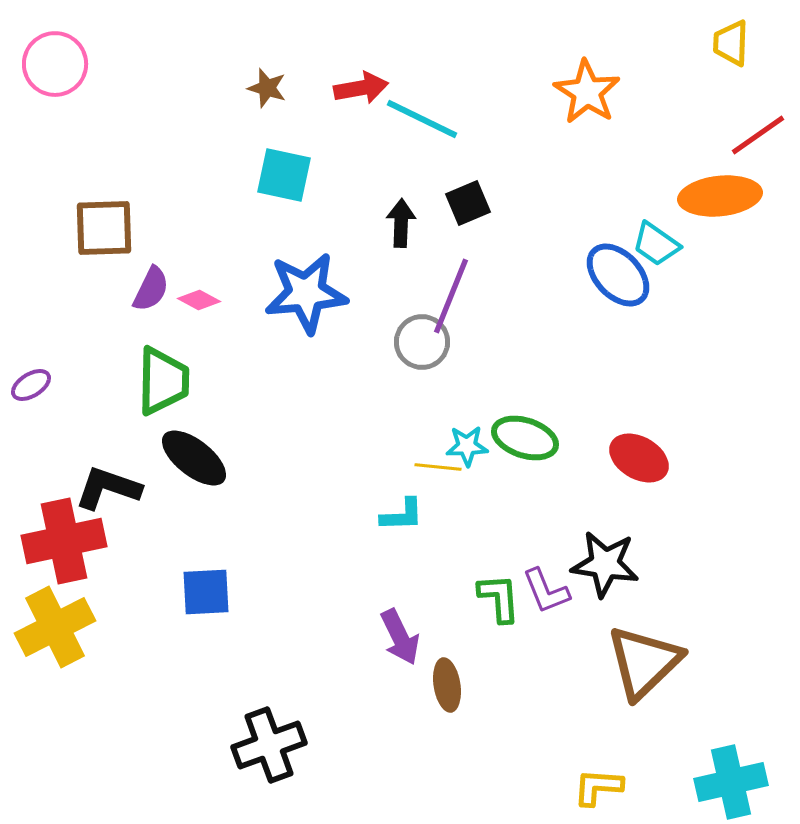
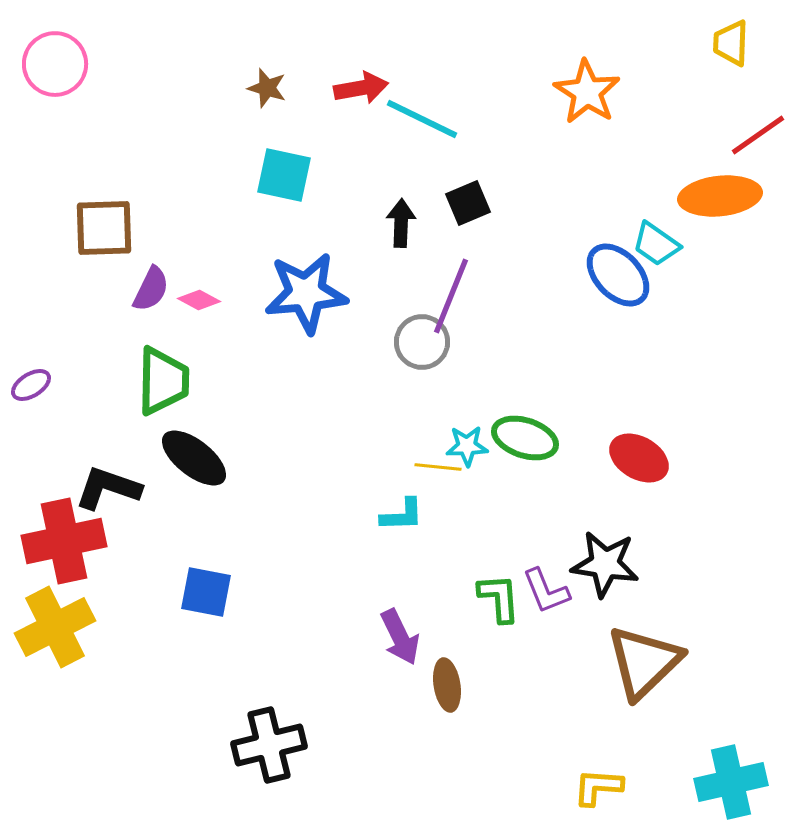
blue square: rotated 14 degrees clockwise
black cross: rotated 6 degrees clockwise
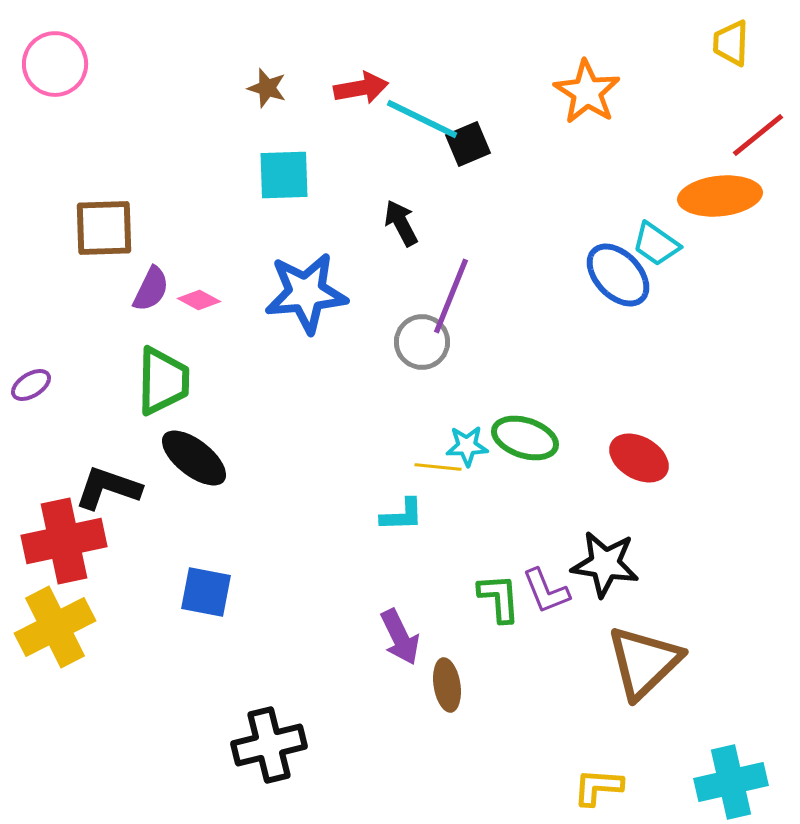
red line: rotated 4 degrees counterclockwise
cyan square: rotated 14 degrees counterclockwise
black square: moved 59 px up
black arrow: rotated 30 degrees counterclockwise
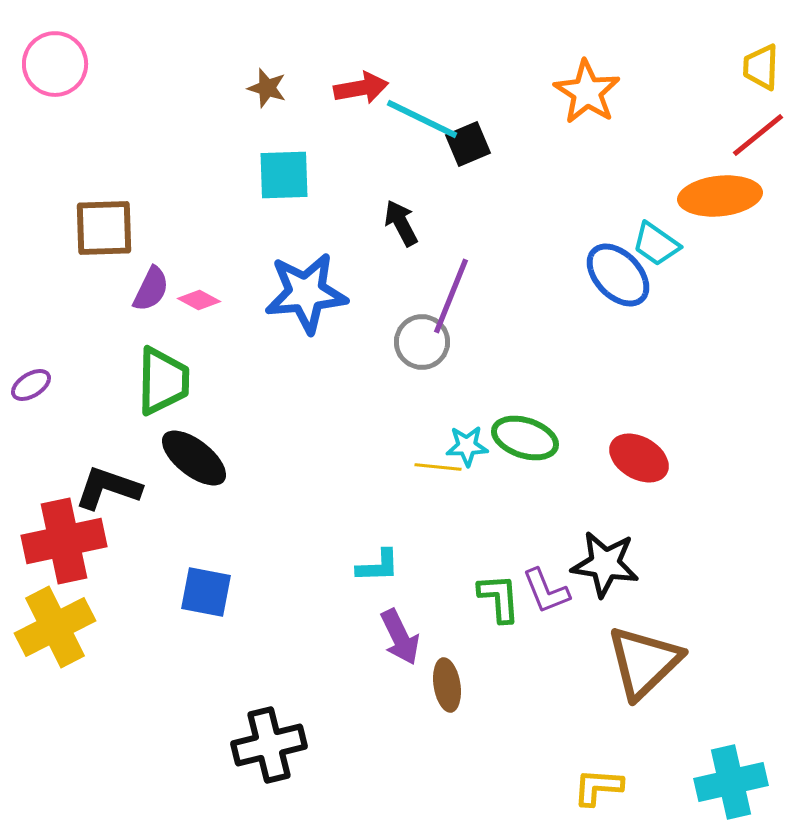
yellow trapezoid: moved 30 px right, 24 px down
cyan L-shape: moved 24 px left, 51 px down
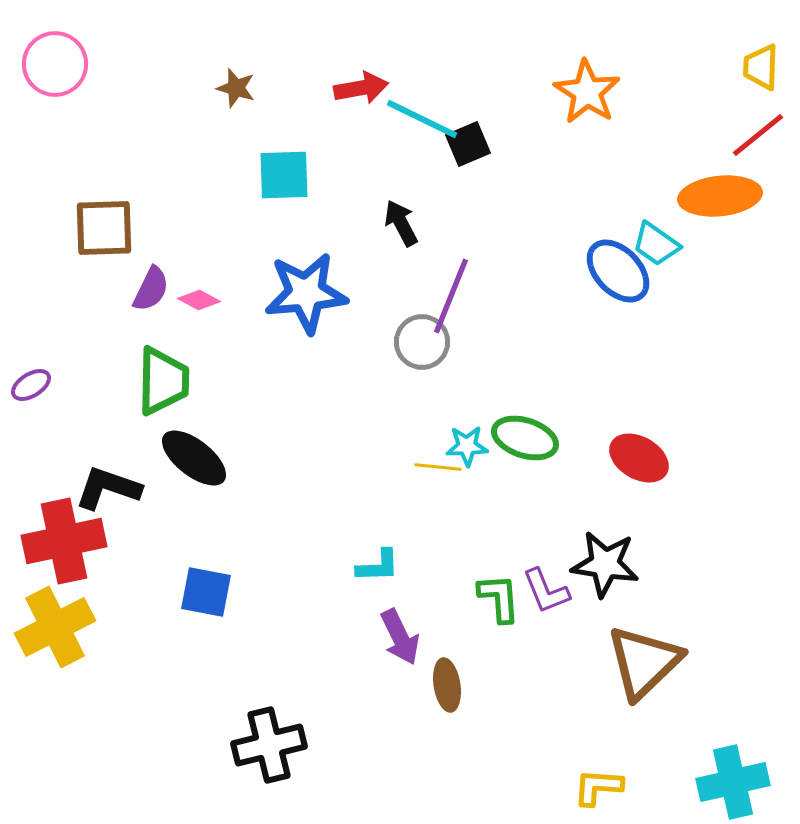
brown star: moved 31 px left
blue ellipse: moved 4 px up
cyan cross: moved 2 px right
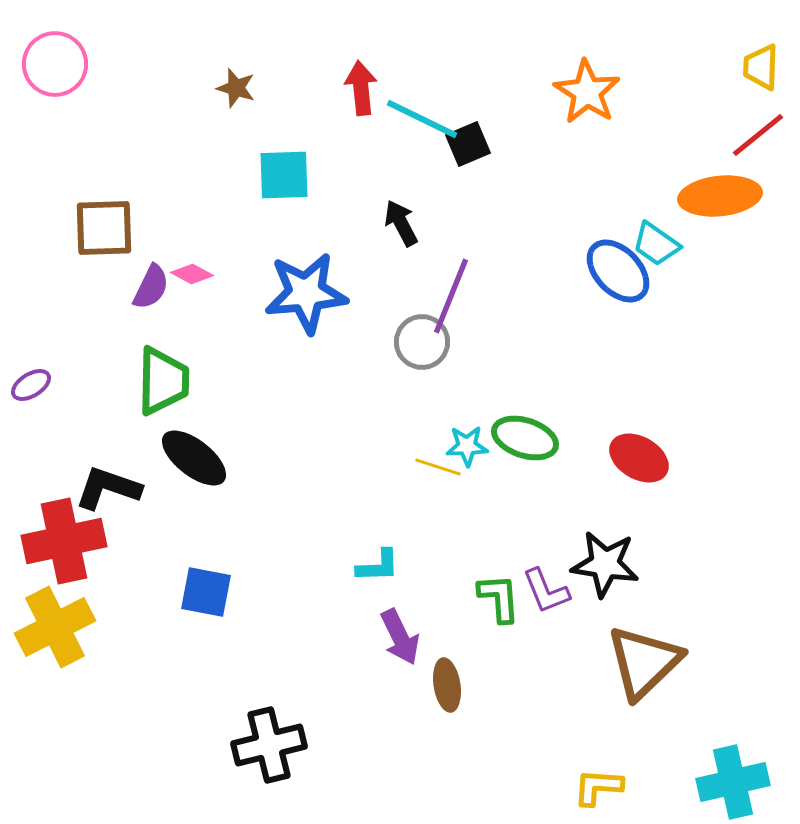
red arrow: rotated 86 degrees counterclockwise
purple semicircle: moved 2 px up
pink diamond: moved 7 px left, 26 px up
yellow line: rotated 12 degrees clockwise
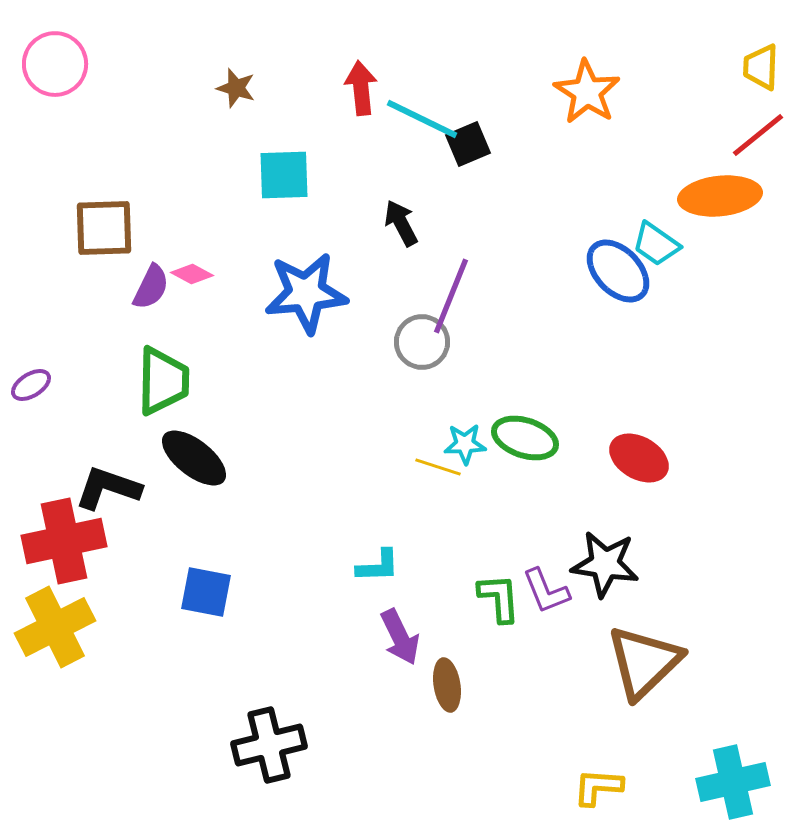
cyan star: moved 2 px left, 2 px up
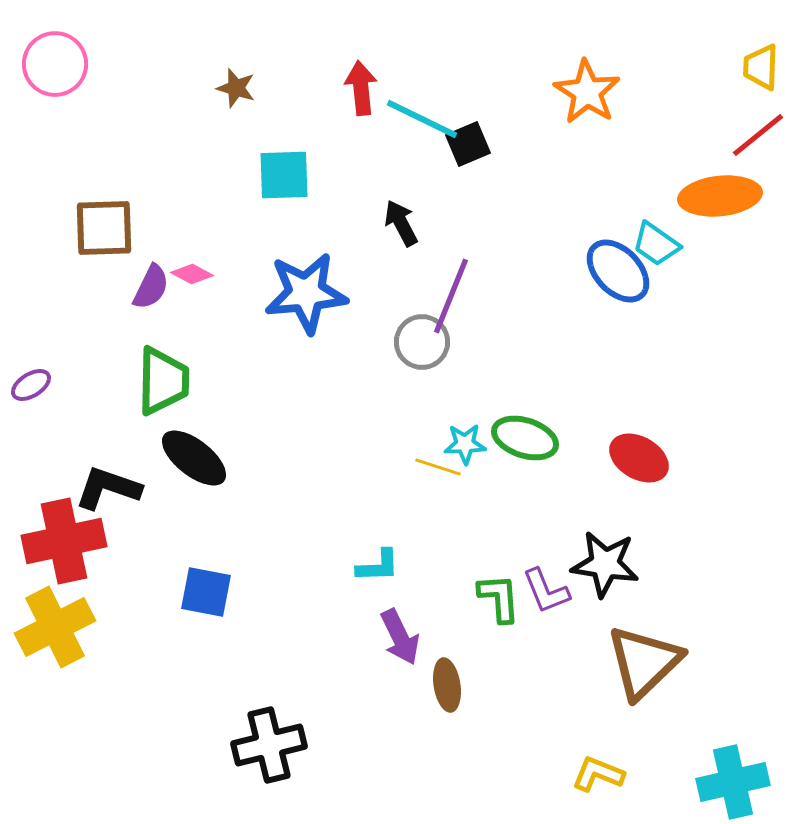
yellow L-shape: moved 13 px up; rotated 18 degrees clockwise
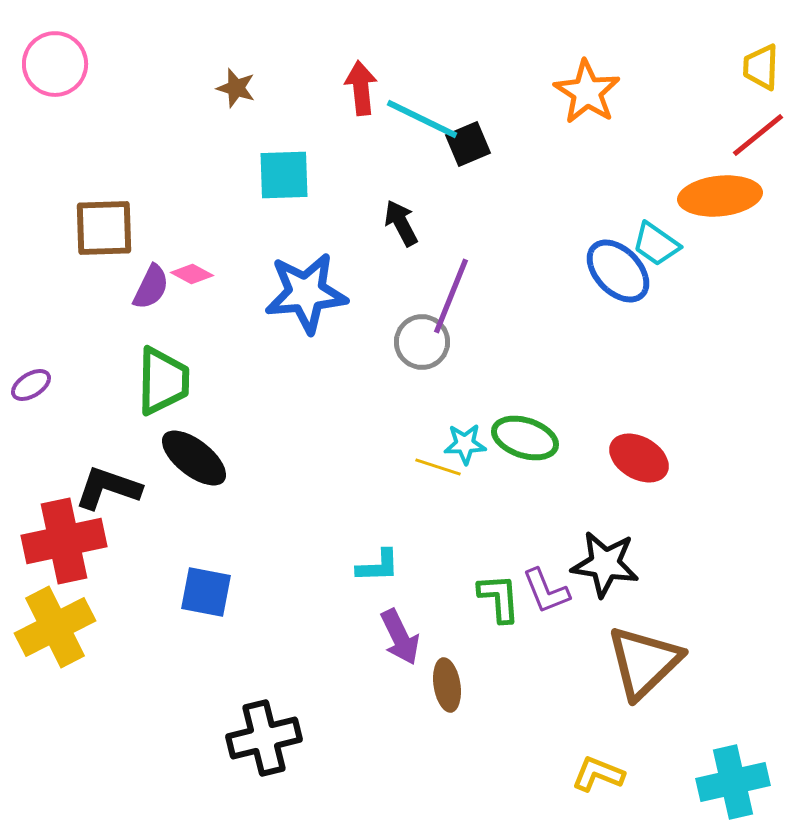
black cross: moved 5 px left, 7 px up
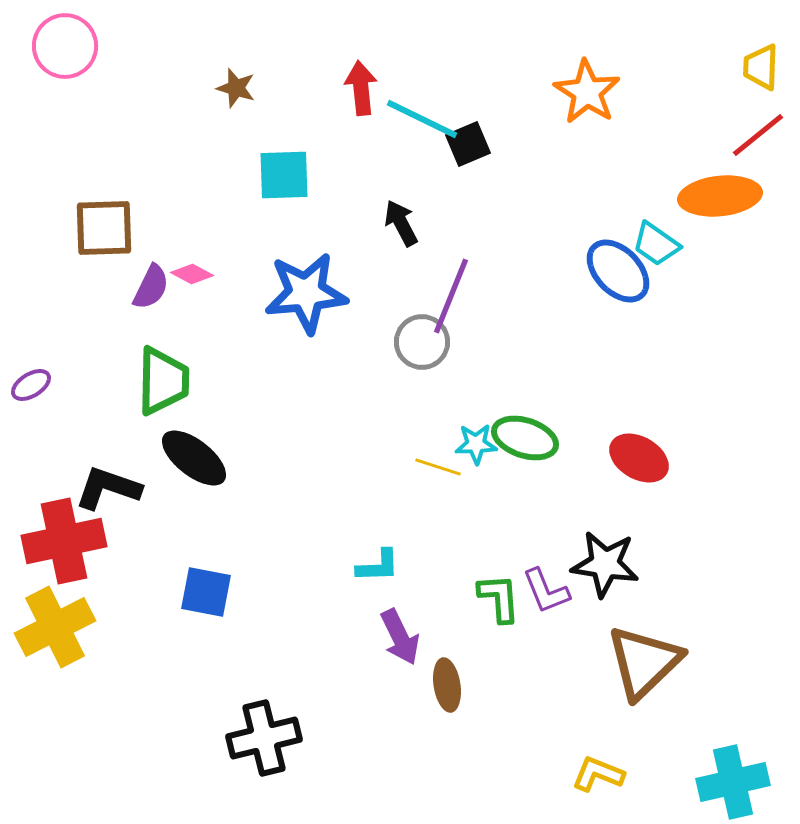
pink circle: moved 10 px right, 18 px up
cyan star: moved 11 px right
